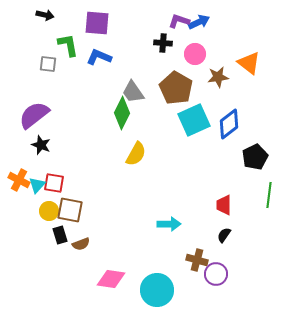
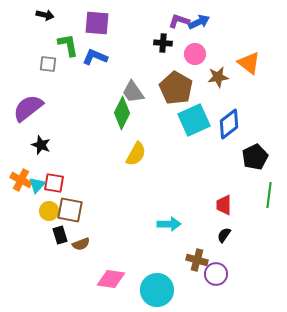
blue L-shape: moved 4 px left
purple semicircle: moved 6 px left, 7 px up
orange cross: moved 2 px right
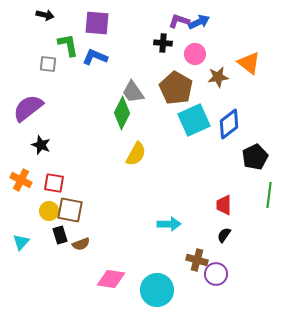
cyan triangle: moved 16 px left, 57 px down
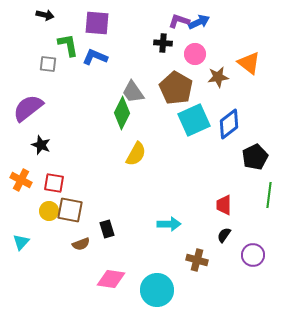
black rectangle: moved 47 px right, 6 px up
purple circle: moved 37 px right, 19 px up
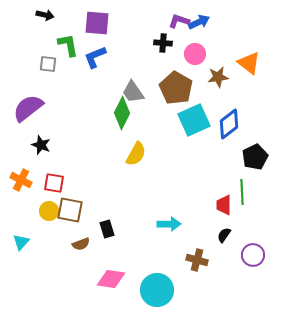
blue L-shape: rotated 45 degrees counterclockwise
green line: moved 27 px left, 3 px up; rotated 10 degrees counterclockwise
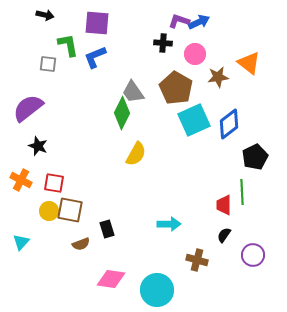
black star: moved 3 px left, 1 px down
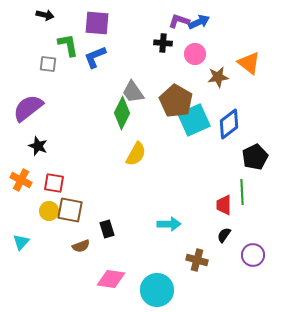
brown pentagon: moved 13 px down
brown semicircle: moved 2 px down
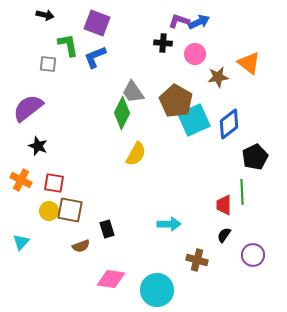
purple square: rotated 16 degrees clockwise
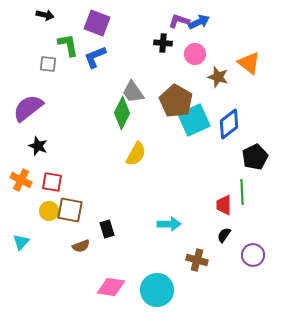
brown star: rotated 25 degrees clockwise
red square: moved 2 px left, 1 px up
pink diamond: moved 8 px down
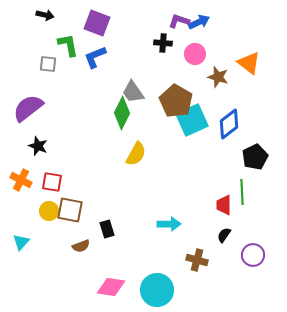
cyan square: moved 2 px left
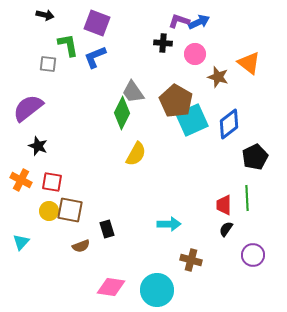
green line: moved 5 px right, 6 px down
black semicircle: moved 2 px right, 6 px up
brown cross: moved 6 px left
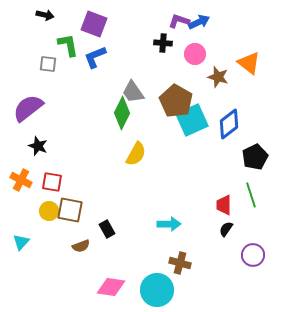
purple square: moved 3 px left, 1 px down
green line: moved 4 px right, 3 px up; rotated 15 degrees counterclockwise
black rectangle: rotated 12 degrees counterclockwise
brown cross: moved 11 px left, 3 px down
